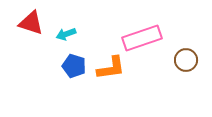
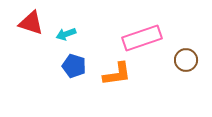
orange L-shape: moved 6 px right, 6 px down
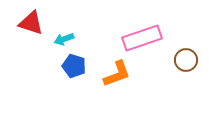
cyan arrow: moved 2 px left, 5 px down
orange L-shape: rotated 12 degrees counterclockwise
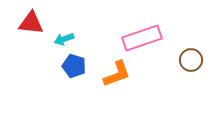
red triangle: rotated 12 degrees counterclockwise
brown circle: moved 5 px right
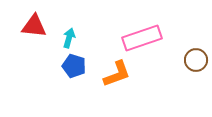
red triangle: moved 3 px right, 3 px down
cyan arrow: moved 5 px right, 1 px up; rotated 126 degrees clockwise
brown circle: moved 5 px right
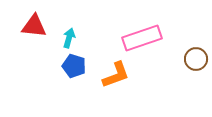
brown circle: moved 1 px up
orange L-shape: moved 1 px left, 1 px down
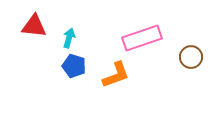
brown circle: moved 5 px left, 2 px up
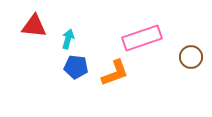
cyan arrow: moved 1 px left, 1 px down
blue pentagon: moved 2 px right, 1 px down; rotated 10 degrees counterclockwise
orange L-shape: moved 1 px left, 2 px up
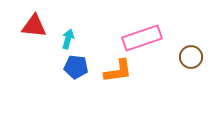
orange L-shape: moved 3 px right, 2 px up; rotated 12 degrees clockwise
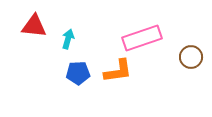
blue pentagon: moved 2 px right, 6 px down; rotated 10 degrees counterclockwise
